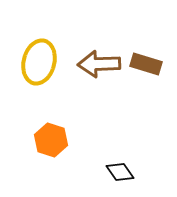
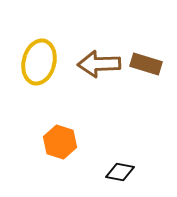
orange hexagon: moved 9 px right, 2 px down
black diamond: rotated 44 degrees counterclockwise
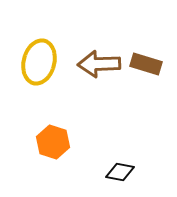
orange hexagon: moved 7 px left
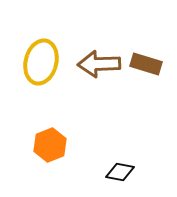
yellow ellipse: moved 2 px right
orange hexagon: moved 3 px left, 3 px down; rotated 20 degrees clockwise
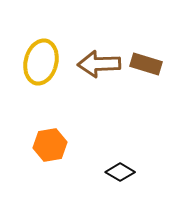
orange hexagon: rotated 12 degrees clockwise
black diamond: rotated 20 degrees clockwise
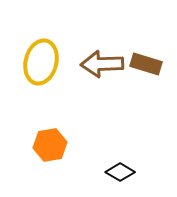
brown arrow: moved 3 px right
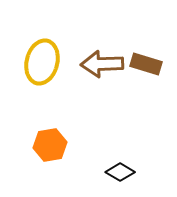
yellow ellipse: moved 1 px right
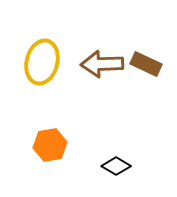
brown rectangle: rotated 8 degrees clockwise
black diamond: moved 4 px left, 6 px up
